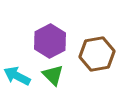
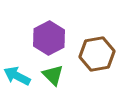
purple hexagon: moved 1 px left, 3 px up
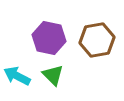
purple hexagon: rotated 20 degrees counterclockwise
brown hexagon: moved 14 px up
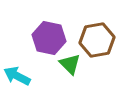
green triangle: moved 17 px right, 11 px up
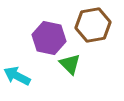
brown hexagon: moved 4 px left, 15 px up
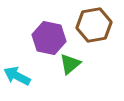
brown hexagon: moved 1 px right
green triangle: rotated 35 degrees clockwise
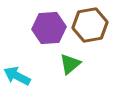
brown hexagon: moved 4 px left
purple hexagon: moved 10 px up; rotated 16 degrees counterclockwise
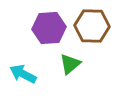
brown hexagon: moved 2 px right, 1 px down; rotated 12 degrees clockwise
cyan arrow: moved 6 px right, 2 px up
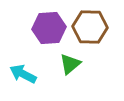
brown hexagon: moved 2 px left, 1 px down
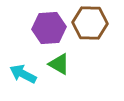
brown hexagon: moved 4 px up
green triangle: moved 11 px left; rotated 50 degrees counterclockwise
